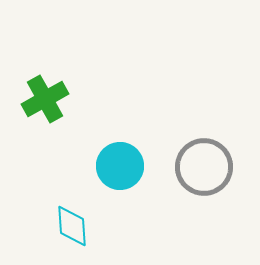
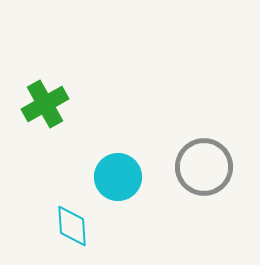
green cross: moved 5 px down
cyan circle: moved 2 px left, 11 px down
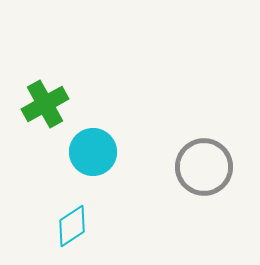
cyan circle: moved 25 px left, 25 px up
cyan diamond: rotated 60 degrees clockwise
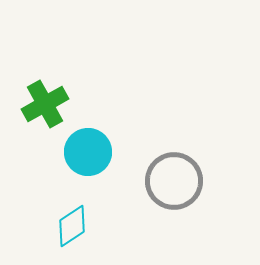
cyan circle: moved 5 px left
gray circle: moved 30 px left, 14 px down
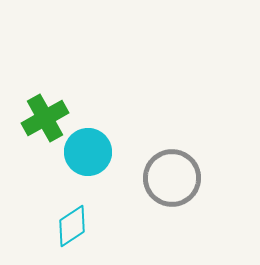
green cross: moved 14 px down
gray circle: moved 2 px left, 3 px up
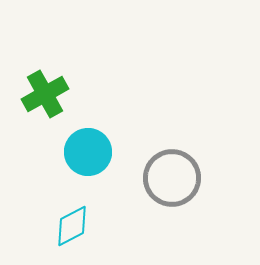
green cross: moved 24 px up
cyan diamond: rotated 6 degrees clockwise
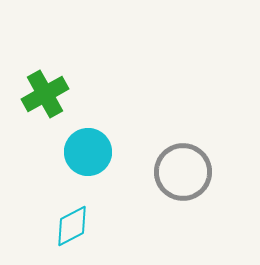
gray circle: moved 11 px right, 6 px up
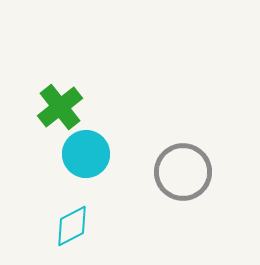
green cross: moved 15 px right, 13 px down; rotated 9 degrees counterclockwise
cyan circle: moved 2 px left, 2 px down
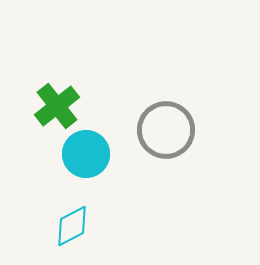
green cross: moved 3 px left, 1 px up
gray circle: moved 17 px left, 42 px up
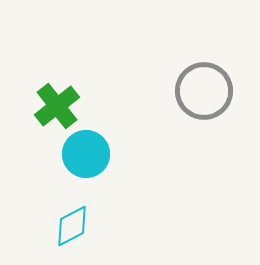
gray circle: moved 38 px right, 39 px up
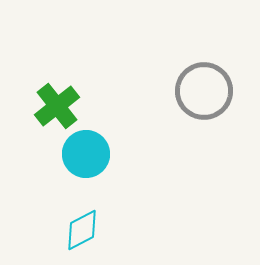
cyan diamond: moved 10 px right, 4 px down
